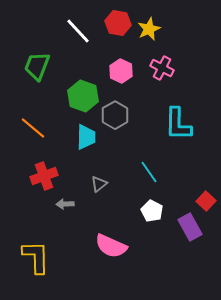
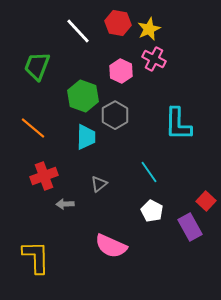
pink cross: moved 8 px left, 9 px up
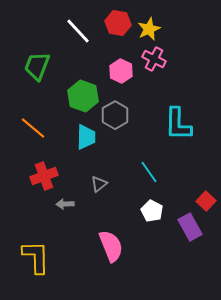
pink semicircle: rotated 136 degrees counterclockwise
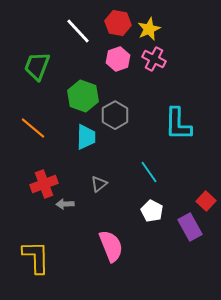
pink hexagon: moved 3 px left, 12 px up; rotated 15 degrees clockwise
red cross: moved 8 px down
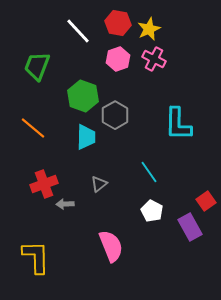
red square: rotated 12 degrees clockwise
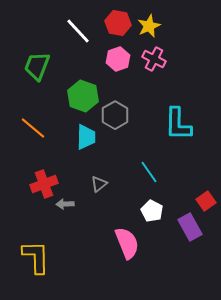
yellow star: moved 3 px up
pink semicircle: moved 16 px right, 3 px up
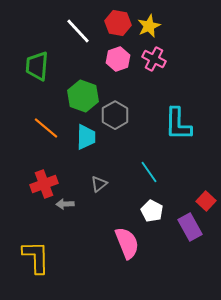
green trapezoid: rotated 16 degrees counterclockwise
orange line: moved 13 px right
red square: rotated 12 degrees counterclockwise
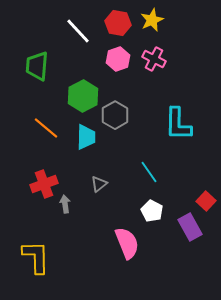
yellow star: moved 3 px right, 6 px up
green hexagon: rotated 12 degrees clockwise
gray arrow: rotated 84 degrees clockwise
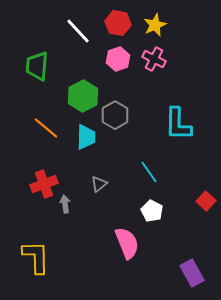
yellow star: moved 3 px right, 5 px down
purple rectangle: moved 2 px right, 46 px down
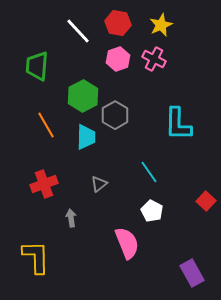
yellow star: moved 6 px right
orange line: moved 3 px up; rotated 20 degrees clockwise
gray arrow: moved 6 px right, 14 px down
